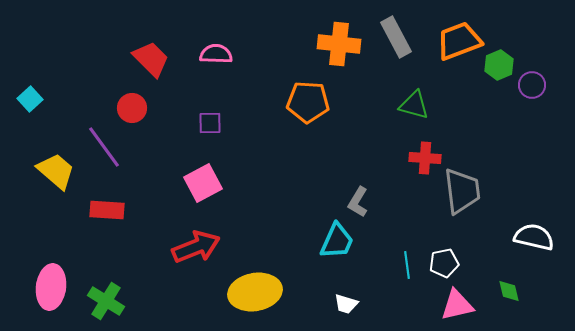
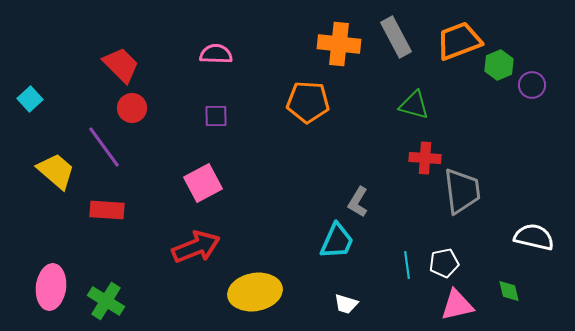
red trapezoid: moved 30 px left, 6 px down
purple square: moved 6 px right, 7 px up
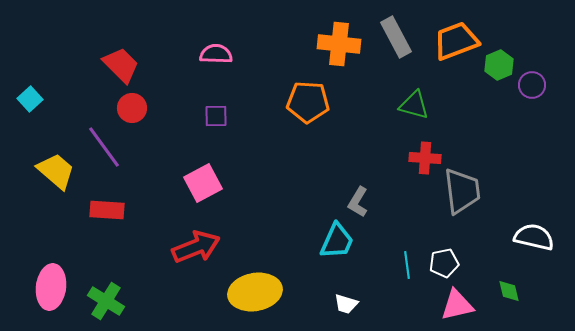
orange trapezoid: moved 3 px left
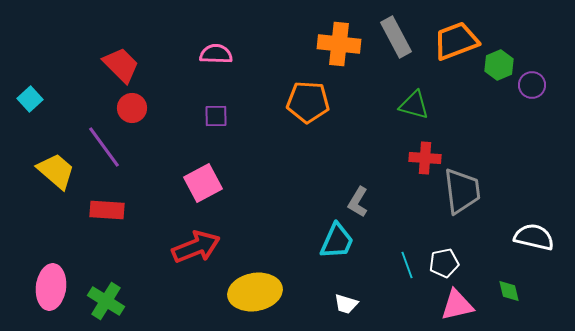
cyan line: rotated 12 degrees counterclockwise
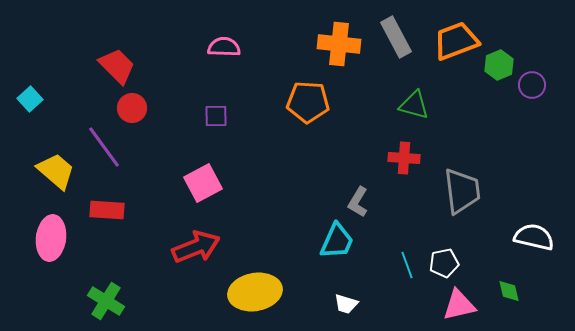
pink semicircle: moved 8 px right, 7 px up
red trapezoid: moved 4 px left, 1 px down
red cross: moved 21 px left
pink ellipse: moved 49 px up
pink triangle: moved 2 px right
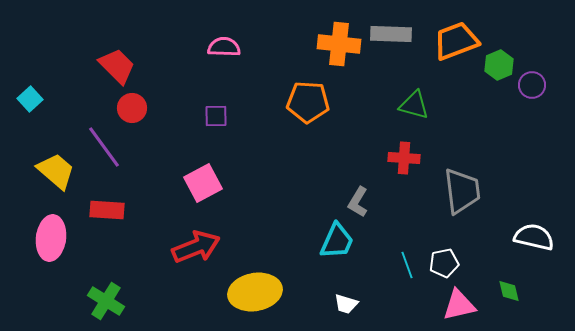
gray rectangle: moved 5 px left, 3 px up; rotated 60 degrees counterclockwise
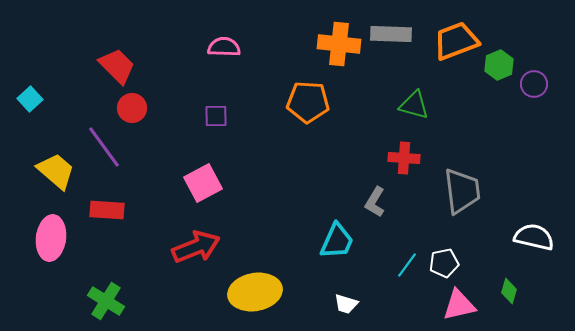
purple circle: moved 2 px right, 1 px up
gray L-shape: moved 17 px right
cyan line: rotated 56 degrees clockwise
green diamond: rotated 30 degrees clockwise
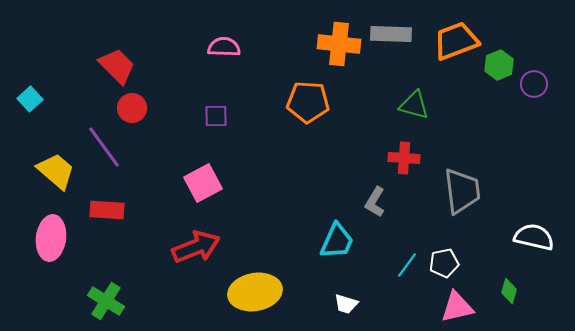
pink triangle: moved 2 px left, 2 px down
